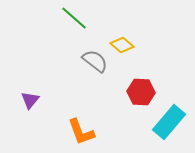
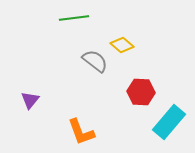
green line: rotated 48 degrees counterclockwise
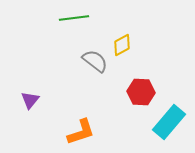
yellow diamond: rotated 70 degrees counterclockwise
orange L-shape: rotated 88 degrees counterclockwise
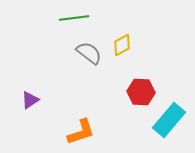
gray semicircle: moved 6 px left, 8 px up
purple triangle: rotated 18 degrees clockwise
cyan rectangle: moved 2 px up
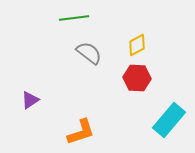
yellow diamond: moved 15 px right
red hexagon: moved 4 px left, 14 px up
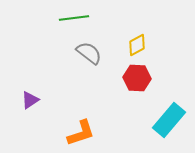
orange L-shape: moved 1 px down
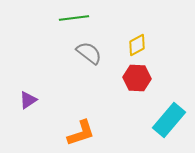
purple triangle: moved 2 px left
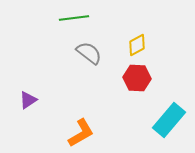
orange L-shape: rotated 12 degrees counterclockwise
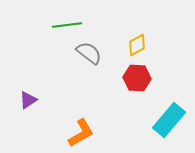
green line: moved 7 px left, 7 px down
